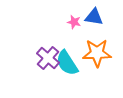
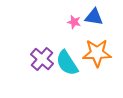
purple cross: moved 6 px left, 1 px down
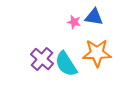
cyan semicircle: moved 1 px left, 1 px down
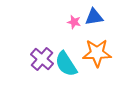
blue triangle: rotated 18 degrees counterclockwise
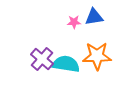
pink star: rotated 16 degrees counterclockwise
orange star: moved 3 px down
cyan semicircle: rotated 132 degrees clockwise
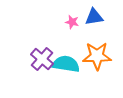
pink star: moved 2 px left; rotated 16 degrees clockwise
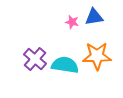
purple cross: moved 7 px left
cyan semicircle: moved 1 px left, 1 px down
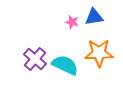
orange star: moved 2 px right, 3 px up
cyan semicircle: rotated 16 degrees clockwise
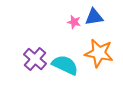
pink star: moved 2 px right
orange star: rotated 12 degrees clockwise
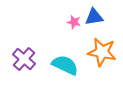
orange star: moved 3 px right, 1 px up
purple cross: moved 11 px left
